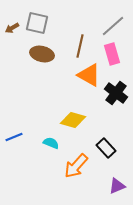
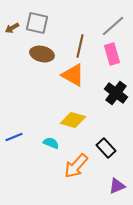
orange triangle: moved 16 px left
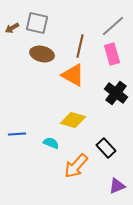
blue line: moved 3 px right, 3 px up; rotated 18 degrees clockwise
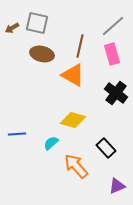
cyan semicircle: rotated 63 degrees counterclockwise
orange arrow: rotated 96 degrees clockwise
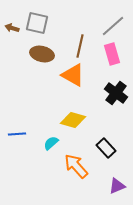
brown arrow: rotated 48 degrees clockwise
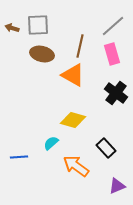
gray square: moved 1 px right, 2 px down; rotated 15 degrees counterclockwise
blue line: moved 2 px right, 23 px down
orange arrow: rotated 12 degrees counterclockwise
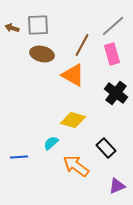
brown line: moved 2 px right, 1 px up; rotated 15 degrees clockwise
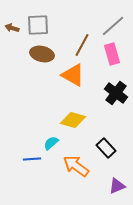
blue line: moved 13 px right, 2 px down
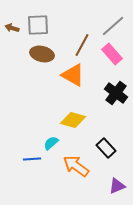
pink rectangle: rotated 25 degrees counterclockwise
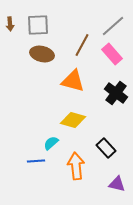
brown arrow: moved 2 px left, 4 px up; rotated 112 degrees counterclockwise
orange triangle: moved 6 px down; rotated 15 degrees counterclockwise
blue line: moved 4 px right, 2 px down
orange arrow: rotated 48 degrees clockwise
purple triangle: moved 2 px up; rotated 36 degrees clockwise
